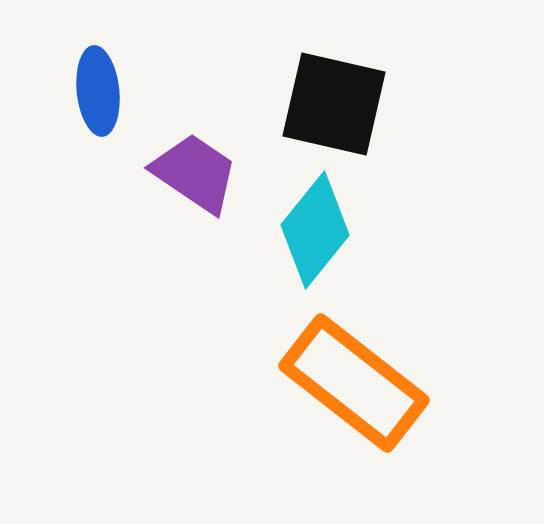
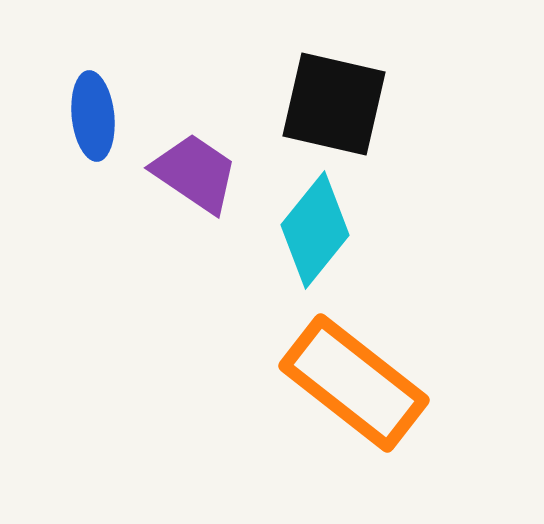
blue ellipse: moved 5 px left, 25 px down
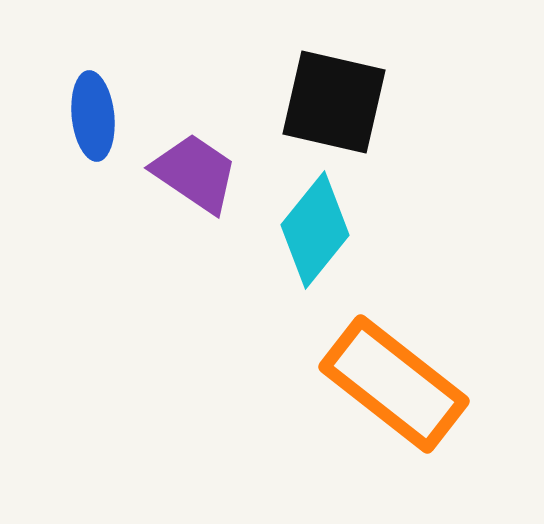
black square: moved 2 px up
orange rectangle: moved 40 px right, 1 px down
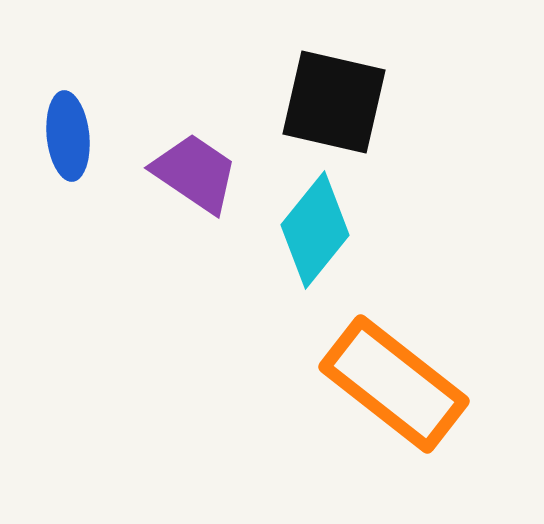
blue ellipse: moved 25 px left, 20 px down
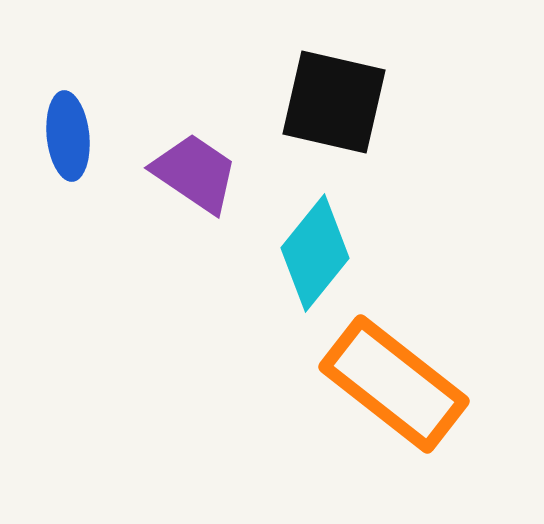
cyan diamond: moved 23 px down
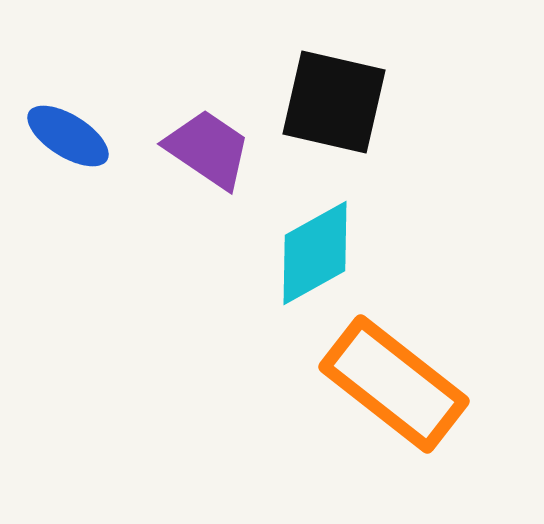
blue ellipse: rotated 52 degrees counterclockwise
purple trapezoid: moved 13 px right, 24 px up
cyan diamond: rotated 22 degrees clockwise
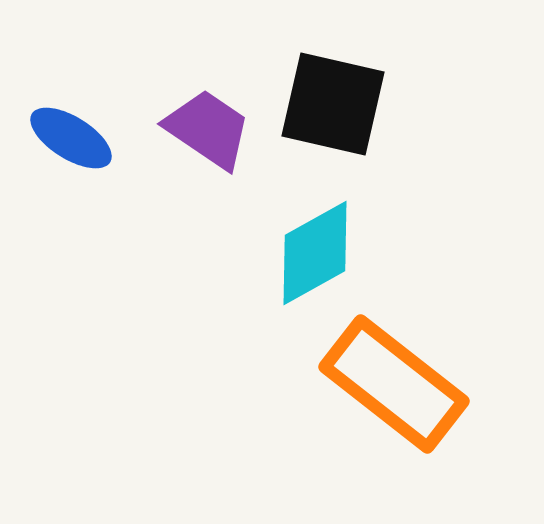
black square: moved 1 px left, 2 px down
blue ellipse: moved 3 px right, 2 px down
purple trapezoid: moved 20 px up
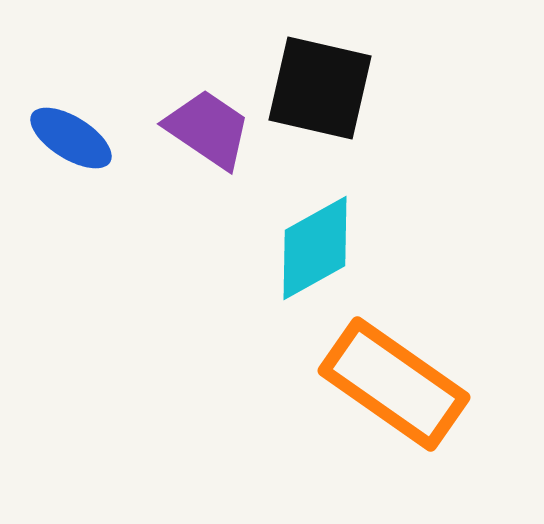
black square: moved 13 px left, 16 px up
cyan diamond: moved 5 px up
orange rectangle: rotated 3 degrees counterclockwise
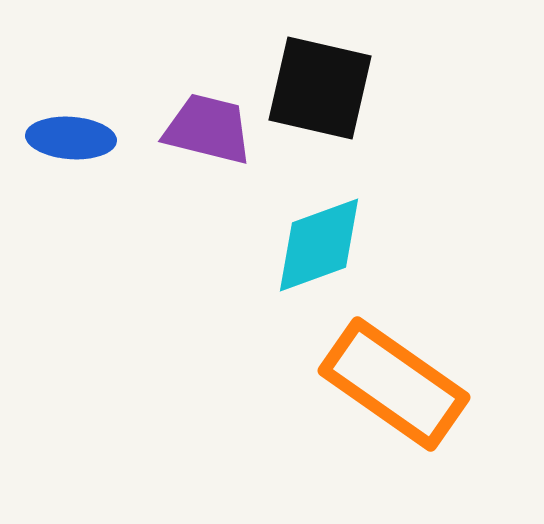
purple trapezoid: rotated 20 degrees counterclockwise
blue ellipse: rotated 28 degrees counterclockwise
cyan diamond: moved 4 px right, 3 px up; rotated 9 degrees clockwise
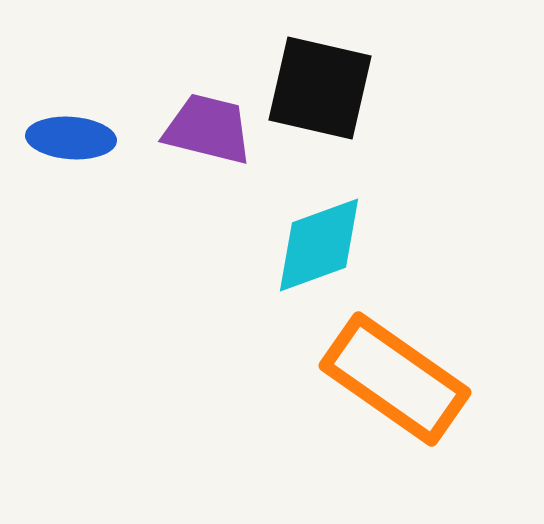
orange rectangle: moved 1 px right, 5 px up
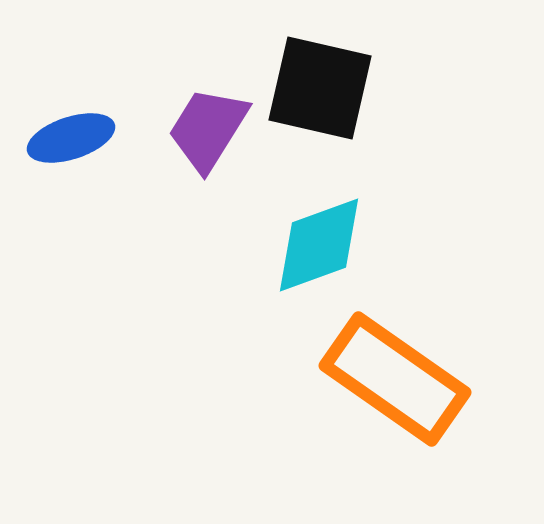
purple trapezoid: rotated 72 degrees counterclockwise
blue ellipse: rotated 22 degrees counterclockwise
